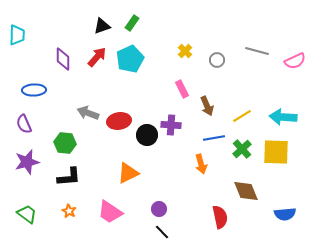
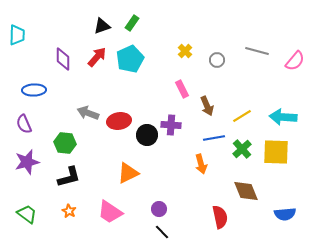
pink semicircle: rotated 25 degrees counterclockwise
black L-shape: rotated 10 degrees counterclockwise
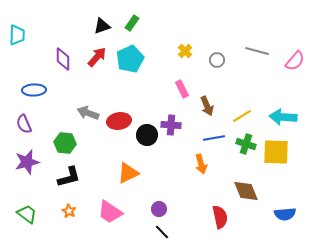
green cross: moved 4 px right, 5 px up; rotated 30 degrees counterclockwise
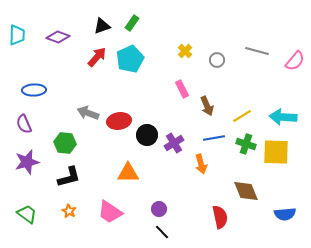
purple diamond: moved 5 px left, 22 px up; rotated 70 degrees counterclockwise
purple cross: moved 3 px right, 18 px down; rotated 36 degrees counterclockwise
orange triangle: rotated 25 degrees clockwise
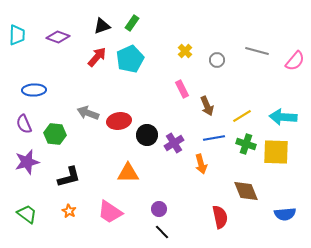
green hexagon: moved 10 px left, 9 px up
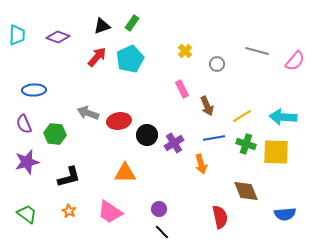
gray circle: moved 4 px down
orange triangle: moved 3 px left
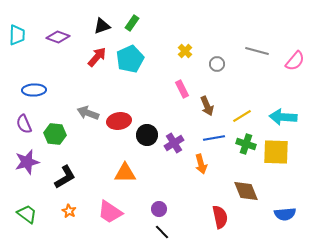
black L-shape: moved 4 px left; rotated 15 degrees counterclockwise
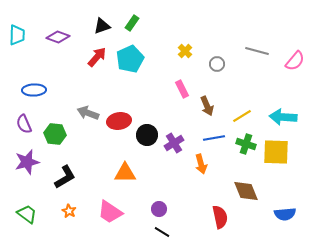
black line: rotated 14 degrees counterclockwise
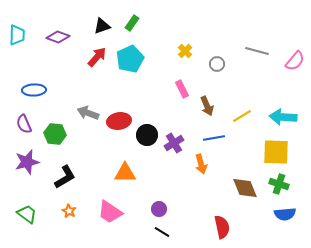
green cross: moved 33 px right, 40 px down
brown diamond: moved 1 px left, 3 px up
red semicircle: moved 2 px right, 10 px down
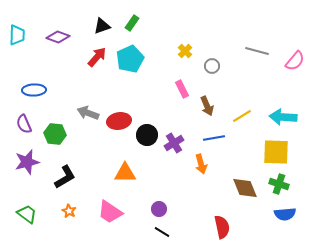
gray circle: moved 5 px left, 2 px down
